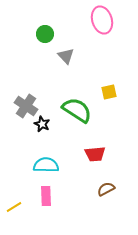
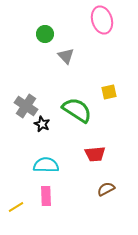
yellow line: moved 2 px right
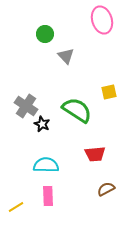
pink rectangle: moved 2 px right
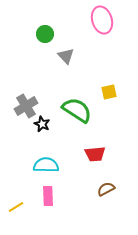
gray cross: rotated 25 degrees clockwise
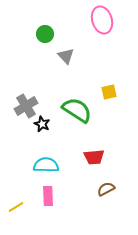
red trapezoid: moved 1 px left, 3 px down
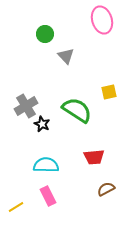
pink rectangle: rotated 24 degrees counterclockwise
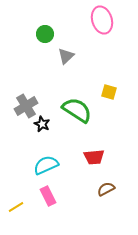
gray triangle: rotated 30 degrees clockwise
yellow square: rotated 28 degrees clockwise
cyan semicircle: rotated 25 degrees counterclockwise
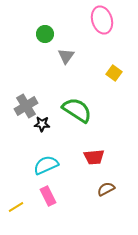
gray triangle: rotated 12 degrees counterclockwise
yellow square: moved 5 px right, 19 px up; rotated 21 degrees clockwise
black star: rotated 21 degrees counterclockwise
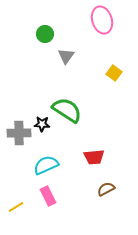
gray cross: moved 7 px left, 27 px down; rotated 30 degrees clockwise
green semicircle: moved 10 px left
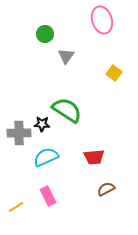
cyan semicircle: moved 8 px up
